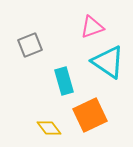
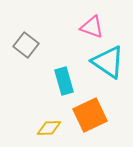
pink triangle: rotated 40 degrees clockwise
gray square: moved 4 px left; rotated 30 degrees counterclockwise
yellow diamond: rotated 55 degrees counterclockwise
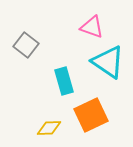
orange square: moved 1 px right
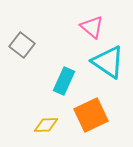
pink triangle: rotated 20 degrees clockwise
gray square: moved 4 px left
cyan rectangle: rotated 40 degrees clockwise
yellow diamond: moved 3 px left, 3 px up
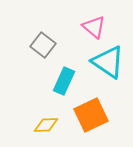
pink triangle: moved 2 px right
gray square: moved 21 px right
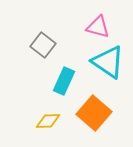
pink triangle: moved 4 px right; rotated 25 degrees counterclockwise
orange square: moved 3 px right, 2 px up; rotated 24 degrees counterclockwise
yellow diamond: moved 2 px right, 4 px up
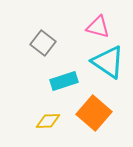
gray square: moved 2 px up
cyan rectangle: rotated 48 degrees clockwise
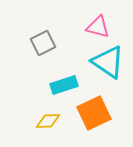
gray square: rotated 25 degrees clockwise
cyan rectangle: moved 4 px down
orange square: rotated 24 degrees clockwise
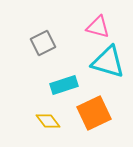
cyan triangle: rotated 18 degrees counterclockwise
yellow diamond: rotated 55 degrees clockwise
